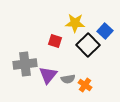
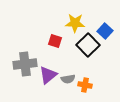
purple triangle: rotated 12 degrees clockwise
orange cross: rotated 24 degrees counterclockwise
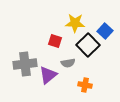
gray semicircle: moved 16 px up
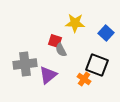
blue square: moved 1 px right, 2 px down
black square: moved 9 px right, 20 px down; rotated 25 degrees counterclockwise
gray semicircle: moved 7 px left, 13 px up; rotated 72 degrees clockwise
orange cross: moved 1 px left, 6 px up; rotated 24 degrees clockwise
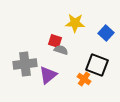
gray semicircle: rotated 136 degrees clockwise
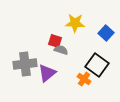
black square: rotated 15 degrees clockwise
purple triangle: moved 1 px left, 2 px up
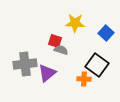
orange cross: rotated 32 degrees counterclockwise
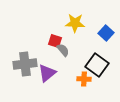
gray semicircle: moved 2 px right; rotated 32 degrees clockwise
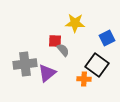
blue square: moved 1 px right, 5 px down; rotated 21 degrees clockwise
red square: rotated 16 degrees counterclockwise
